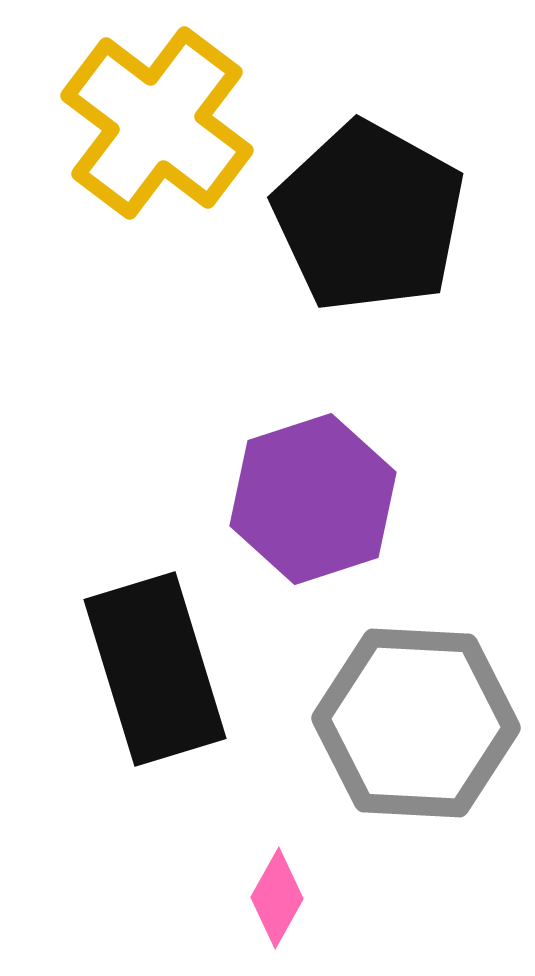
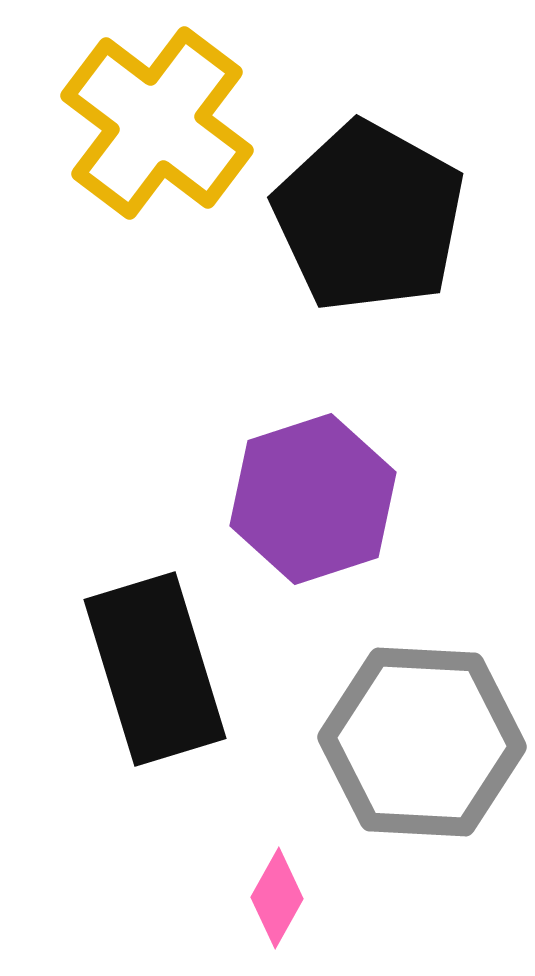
gray hexagon: moved 6 px right, 19 px down
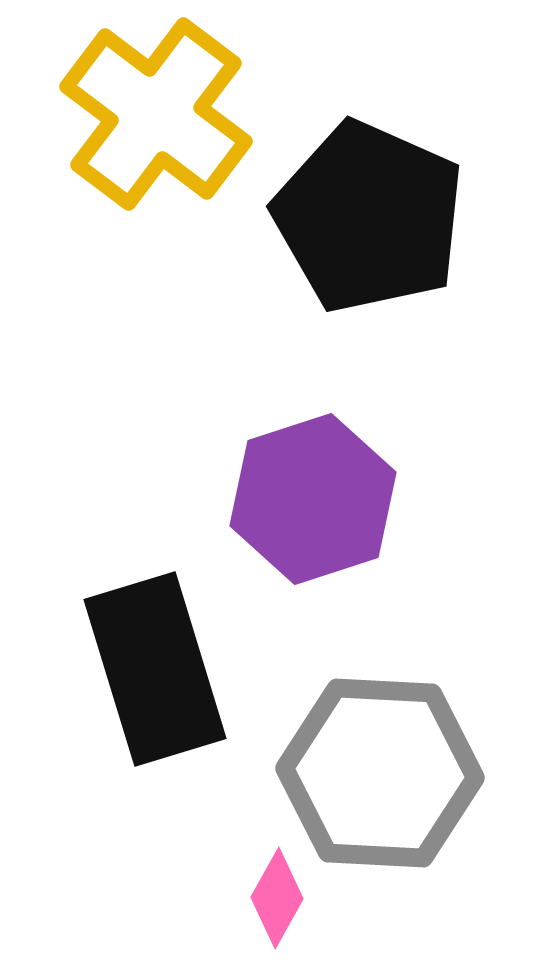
yellow cross: moved 1 px left, 9 px up
black pentagon: rotated 5 degrees counterclockwise
gray hexagon: moved 42 px left, 31 px down
